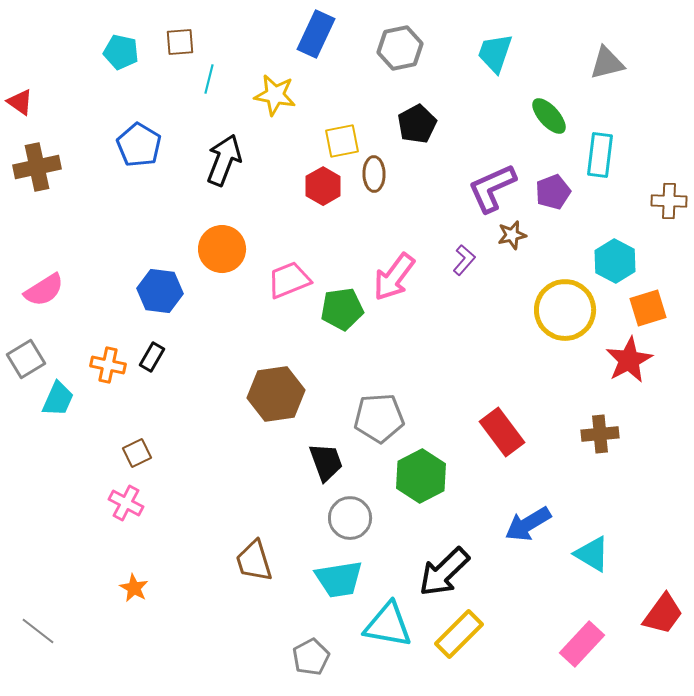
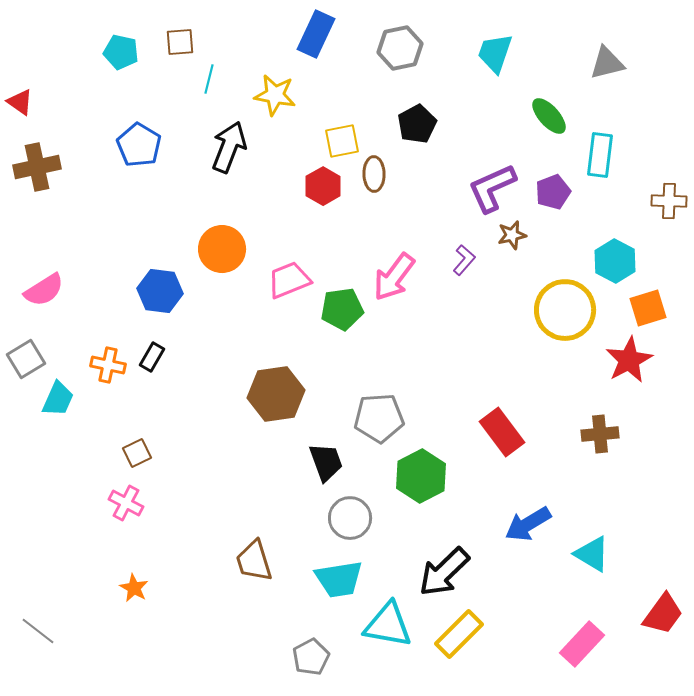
black arrow at (224, 160): moved 5 px right, 13 px up
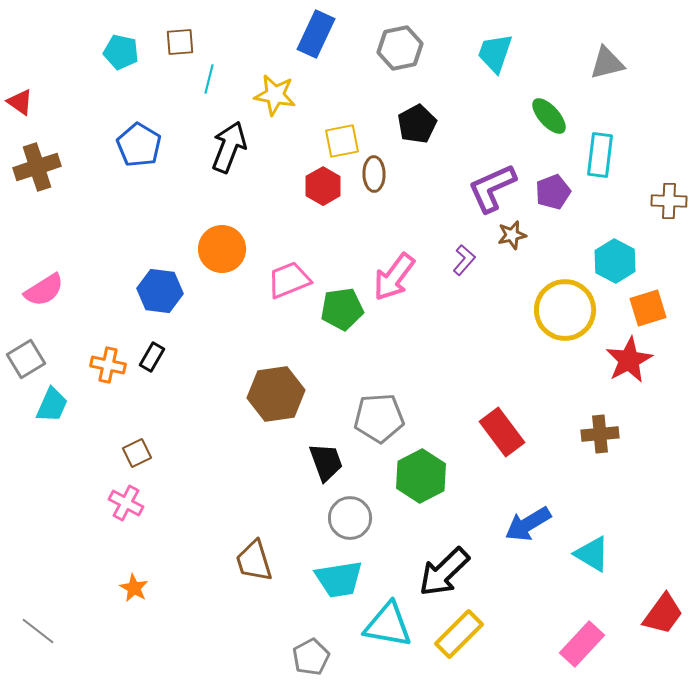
brown cross at (37, 167): rotated 6 degrees counterclockwise
cyan trapezoid at (58, 399): moved 6 px left, 6 px down
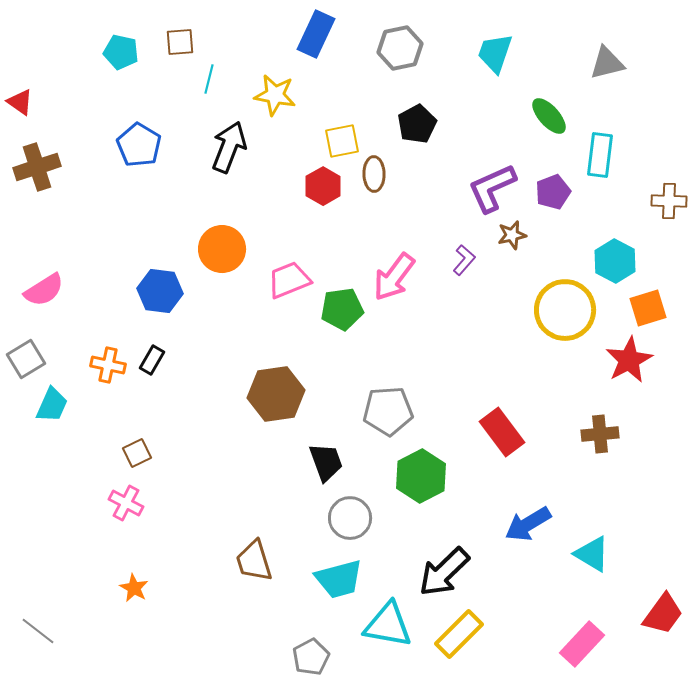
black rectangle at (152, 357): moved 3 px down
gray pentagon at (379, 418): moved 9 px right, 7 px up
cyan trapezoid at (339, 579): rotated 6 degrees counterclockwise
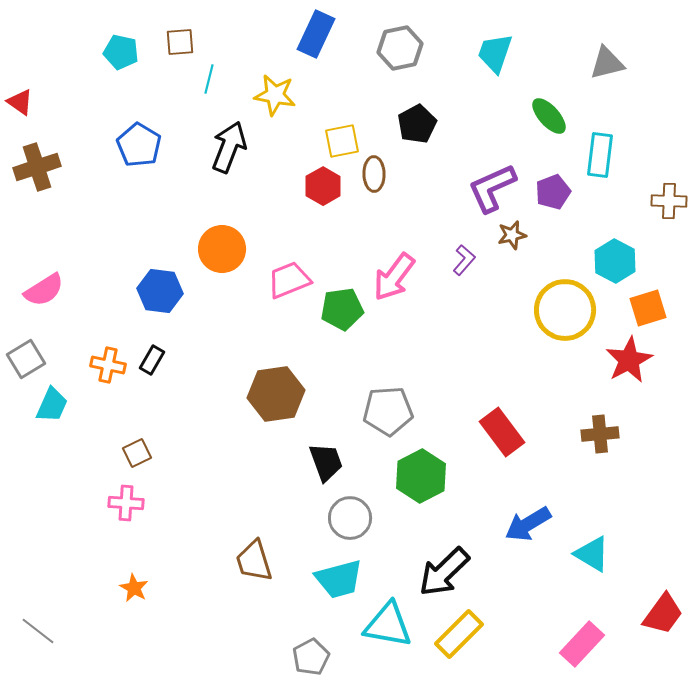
pink cross at (126, 503): rotated 24 degrees counterclockwise
